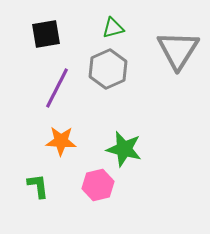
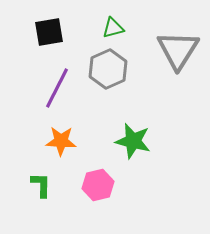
black square: moved 3 px right, 2 px up
green star: moved 9 px right, 8 px up
green L-shape: moved 3 px right, 1 px up; rotated 8 degrees clockwise
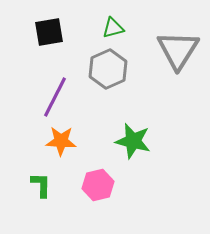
purple line: moved 2 px left, 9 px down
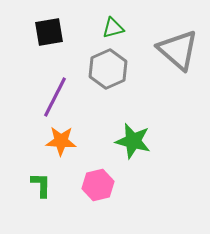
gray triangle: rotated 21 degrees counterclockwise
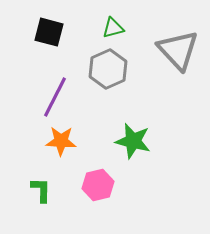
black square: rotated 24 degrees clockwise
gray triangle: rotated 6 degrees clockwise
green L-shape: moved 5 px down
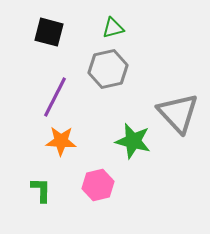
gray triangle: moved 63 px down
gray hexagon: rotated 12 degrees clockwise
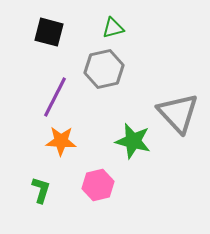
gray hexagon: moved 4 px left
green L-shape: rotated 16 degrees clockwise
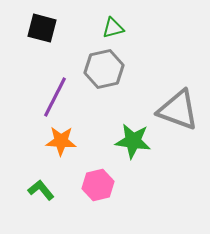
black square: moved 7 px left, 4 px up
gray triangle: moved 3 px up; rotated 27 degrees counterclockwise
green star: rotated 6 degrees counterclockwise
green L-shape: rotated 56 degrees counterclockwise
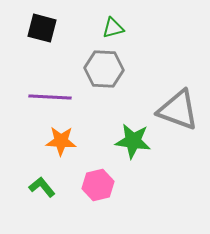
gray hexagon: rotated 15 degrees clockwise
purple line: moved 5 px left; rotated 66 degrees clockwise
green L-shape: moved 1 px right, 3 px up
